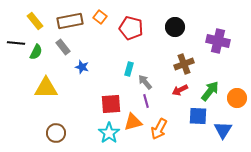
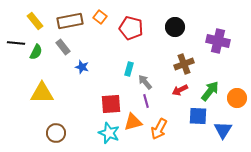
yellow triangle: moved 4 px left, 5 px down
cyan star: rotated 15 degrees counterclockwise
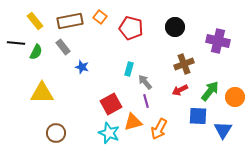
orange circle: moved 2 px left, 1 px up
red square: rotated 25 degrees counterclockwise
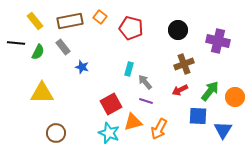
black circle: moved 3 px right, 3 px down
green semicircle: moved 2 px right
purple line: rotated 56 degrees counterclockwise
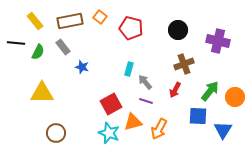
red arrow: moved 5 px left; rotated 35 degrees counterclockwise
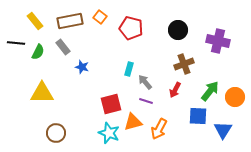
red square: rotated 15 degrees clockwise
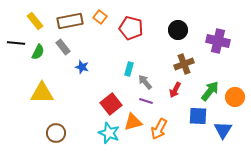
red square: rotated 25 degrees counterclockwise
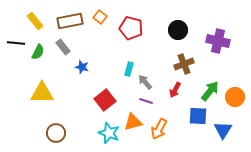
red square: moved 6 px left, 4 px up
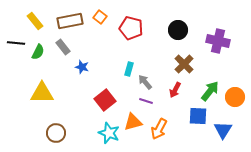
brown cross: rotated 24 degrees counterclockwise
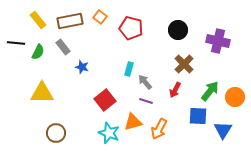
yellow rectangle: moved 3 px right, 1 px up
